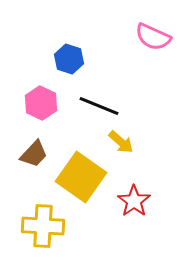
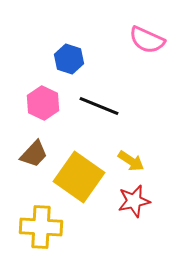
pink semicircle: moved 6 px left, 3 px down
pink hexagon: moved 2 px right
yellow arrow: moved 10 px right, 19 px down; rotated 8 degrees counterclockwise
yellow square: moved 2 px left
red star: rotated 24 degrees clockwise
yellow cross: moved 2 px left, 1 px down
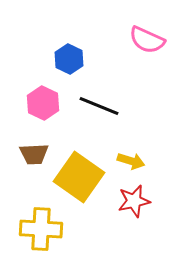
blue hexagon: rotated 8 degrees clockwise
brown trapezoid: rotated 44 degrees clockwise
yellow arrow: rotated 16 degrees counterclockwise
yellow cross: moved 2 px down
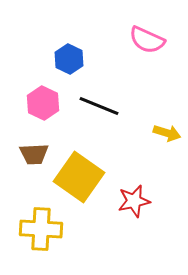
yellow arrow: moved 36 px right, 28 px up
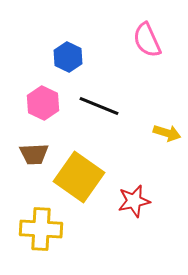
pink semicircle: rotated 42 degrees clockwise
blue hexagon: moved 1 px left, 2 px up
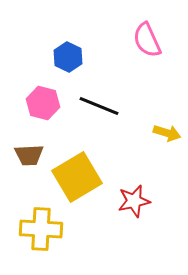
pink hexagon: rotated 12 degrees counterclockwise
brown trapezoid: moved 5 px left, 1 px down
yellow square: moved 2 px left; rotated 24 degrees clockwise
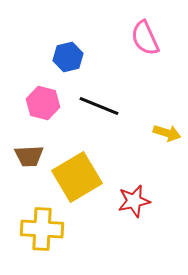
pink semicircle: moved 2 px left, 2 px up
blue hexagon: rotated 20 degrees clockwise
brown trapezoid: moved 1 px down
yellow cross: moved 1 px right
